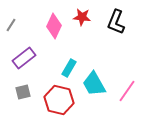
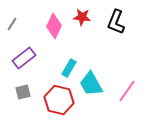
gray line: moved 1 px right, 1 px up
cyan trapezoid: moved 3 px left
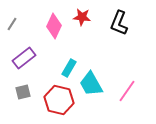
black L-shape: moved 3 px right, 1 px down
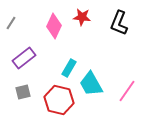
gray line: moved 1 px left, 1 px up
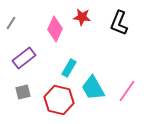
pink diamond: moved 1 px right, 3 px down
cyan trapezoid: moved 2 px right, 4 px down
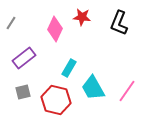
red hexagon: moved 3 px left
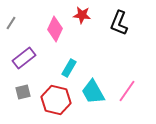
red star: moved 2 px up
cyan trapezoid: moved 4 px down
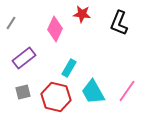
red star: moved 1 px up
red hexagon: moved 3 px up
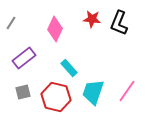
red star: moved 10 px right, 5 px down
cyan rectangle: rotated 72 degrees counterclockwise
cyan trapezoid: rotated 48 degrees clockwise
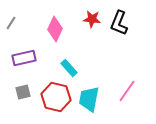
purple rectangle: rotated 25 degrees clockwise
cyan trapezoid: moved 4 px left, 7 px down; rotated 8 degrees counterclockwise
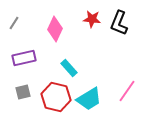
gray line: moved 3 px right
cyan trapezoid: rotated 132 degrees counterclockwise
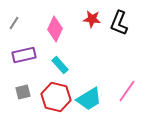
purple rectangle: moved 3 px up
cyan rectangle: moved 9 px left, 3 px up
